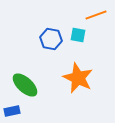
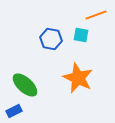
cyan square: moved 3 px right
blue rectangle: moved 2 px right; rotated 14 degrees counterclockwise
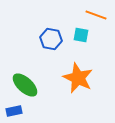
orange line: rotated 40 degrees clockwise
blue rectangle: rotated 14 degrees clockwise
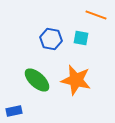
cyan square: moved 3 px down
orange star: moved 2 px left, 2 px down; rotated 12 degrees counterclockwise
green ellipse: moved 12 px right, 5 px up
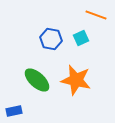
cyan square: rotated 35 degrees counterclockwise
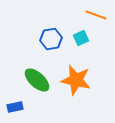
blue hexagon: rotated 20 degrees counterclockwise
blue rectangle: moved 1 px right, 4 px up
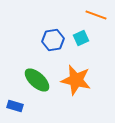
blue hexagon: moved 2 px right, 1 px down
blue rectangle: moved 1 px up; rotated 28 degrees clockwise
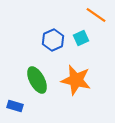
orange line: rotated 15 degrees clockwise
blue hexagon: rotated 15 degrees counterclockwise
green ellipse: rotated 20 degrees clockwise
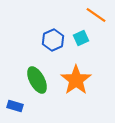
orange star: rotated 24 degrees clockwise
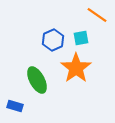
orange line: moved 1 px right
cyan square: rotated 14 degrees clockwise
orange star: moved 12 px up
